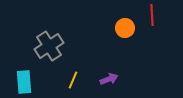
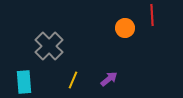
gray cross: rotated 12 degrees counterclockwise
purple arrow: rotated 18 degrees counterclockwise
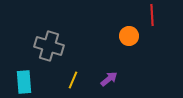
orange circle: moved 4 px right, 8 px down
gray cross: rotated 28 degrees counterclockwise
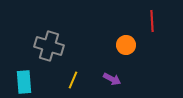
red line: moved 6 px down
orange circle: moved 3 px left, 9 px down
purple arrow: moved 3 px right; rotated 66 degrees clockwise
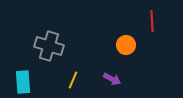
cyan rectangle: moved 1 px left
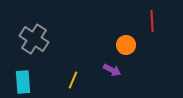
gray cross: moved 15 px left, 7 px up; rotated 16 degrees clockwise
purple arrow: moved 9 px up
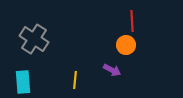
red line: moved 20 px left
yellow line: moved 2 px right; rotated 18 degrees counterclockwise
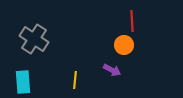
orange circle: moved 2 px left
